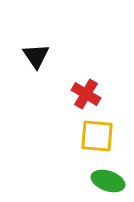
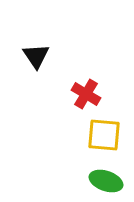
yellow square: moved 7 px right, 1 px up
green ellipse: moved 2 px left
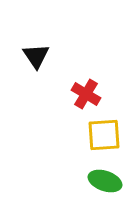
yellow square: rotated 9 degrees counterclockwise
green ellipse: moved 1 px left
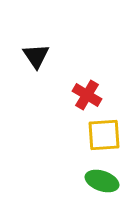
red cross: moved 1 px right, 1 px down
green ellipse: moved 3 px left
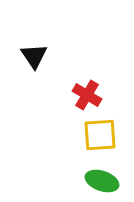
black triangle: moved 2 px left
yellow square: moved 4 px left
